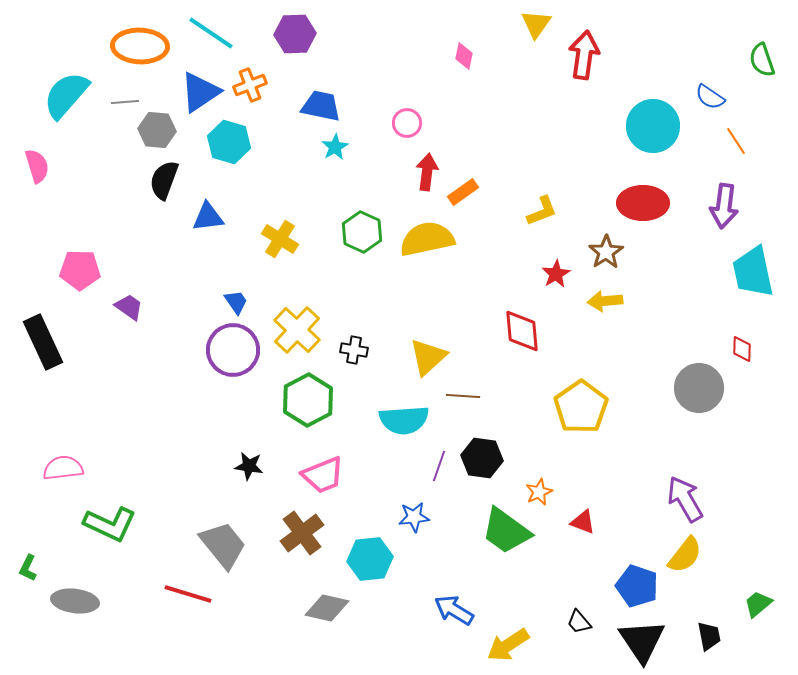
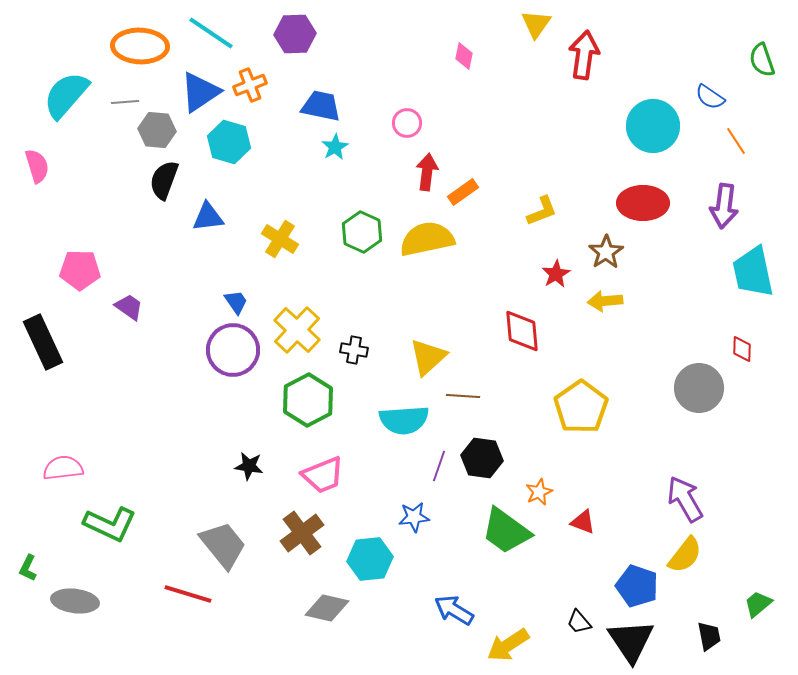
black triangle at (642, 641): moved 11 px left
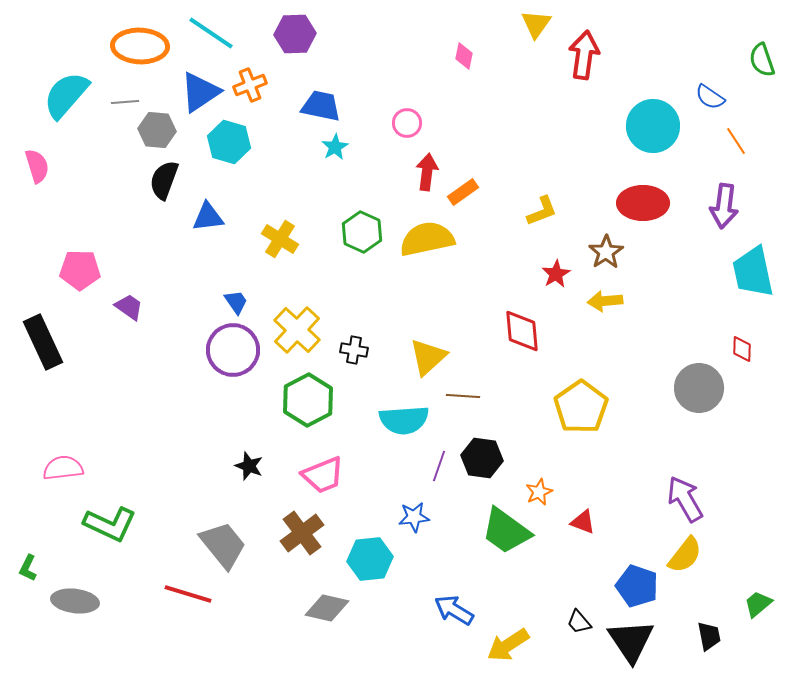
black star at (249, 466): rotated 12 degrees clockwise
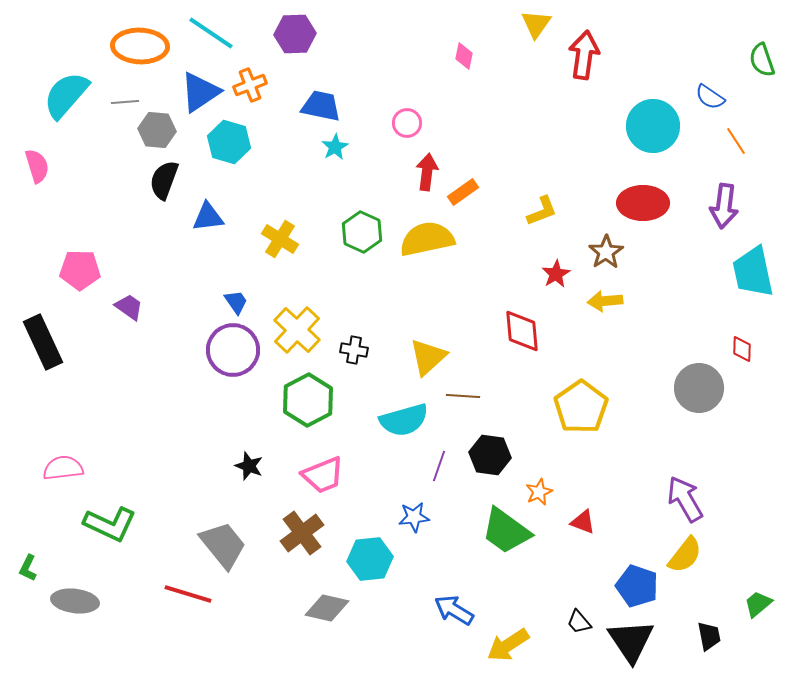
cyan semicircle at (404, 420): rotated 12 degrees counterclockwise
black hexagon at (482, 458): moved 8 px right, 3 px up
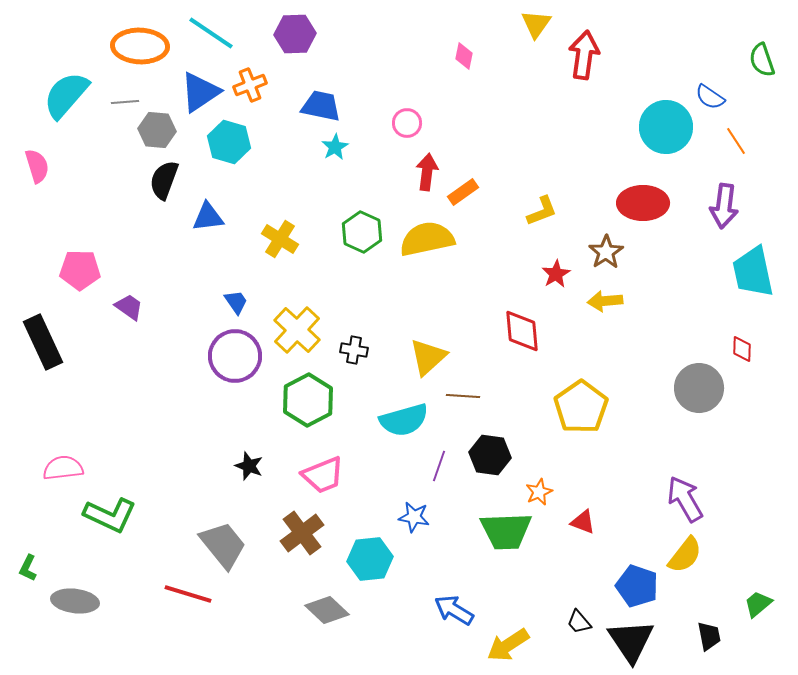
cyan circle at (653, 126): moved 13 px right, 1 px down
purple circle at (233, 350): moved 2 px right, 6 px down
blue star at (414, 517): rotated 16 degrees clockwise
green L-shape at (110, 524): moved 9 px up
green trapezoid at (506, 531): rotated 38 degrees counterclockwise
gray diamond at (327, 608): moved 2 px down; rotated 30 degrees clockwise
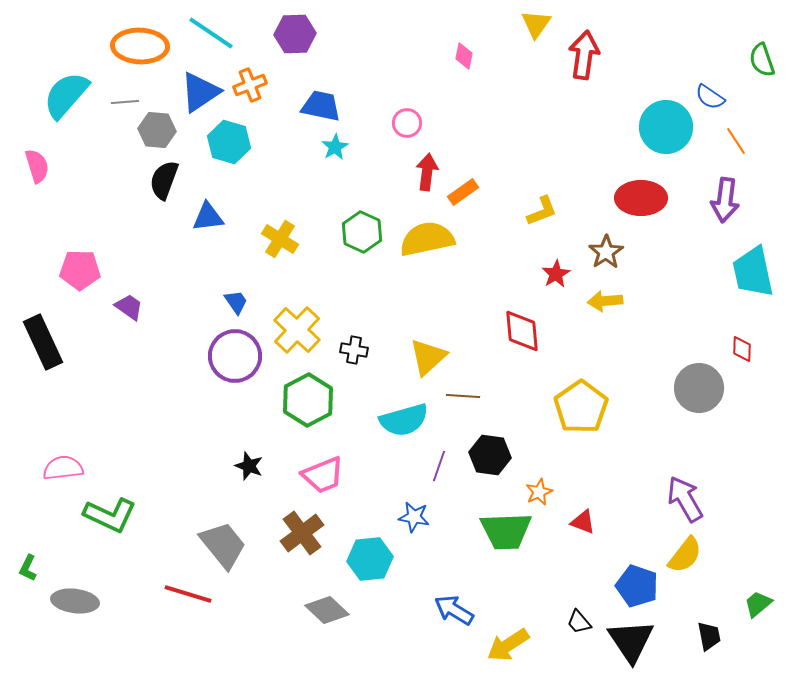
red ellipse at (643, 203): moved 2 px left, 5 px up
purple arrow at (724, 206): moved 1 px right, 6 px up
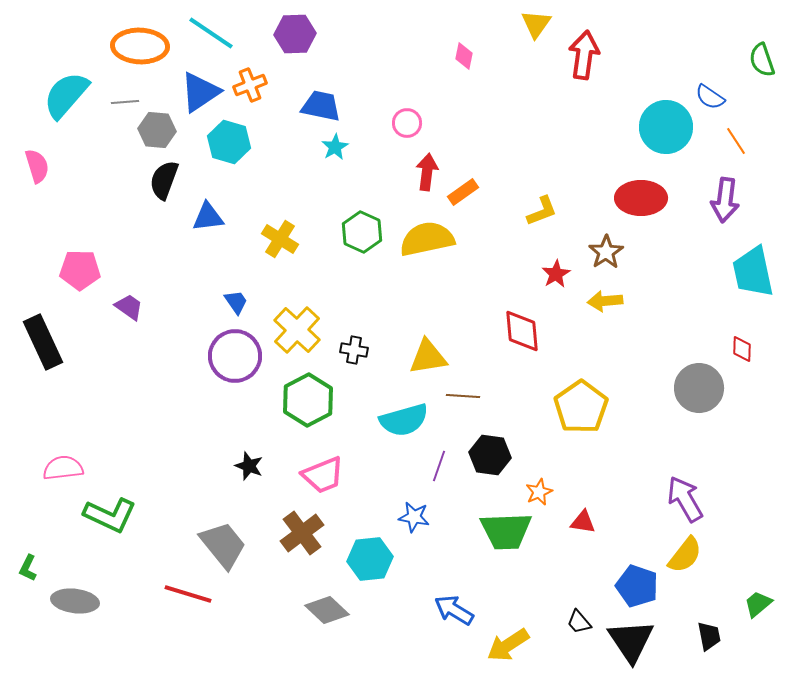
yellow triangle at (428, 357): rotated 33 degrees clockwise
red triangle at (583, 522): rotated 12 degrees counterclockwise
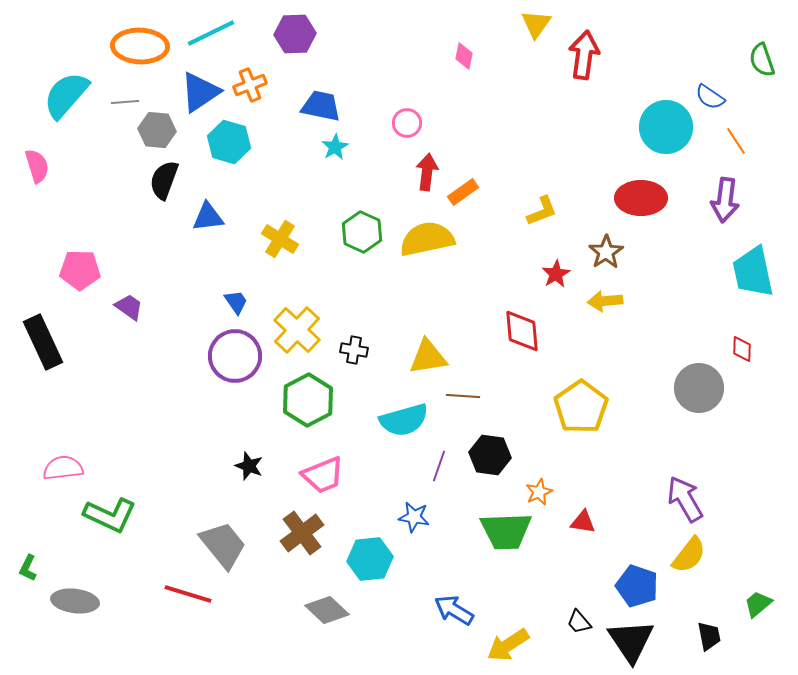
cyan line at (211, 33): rotated 60 degrees counterclockwise
yellow semicircle at (685, 555): moved 4 px right
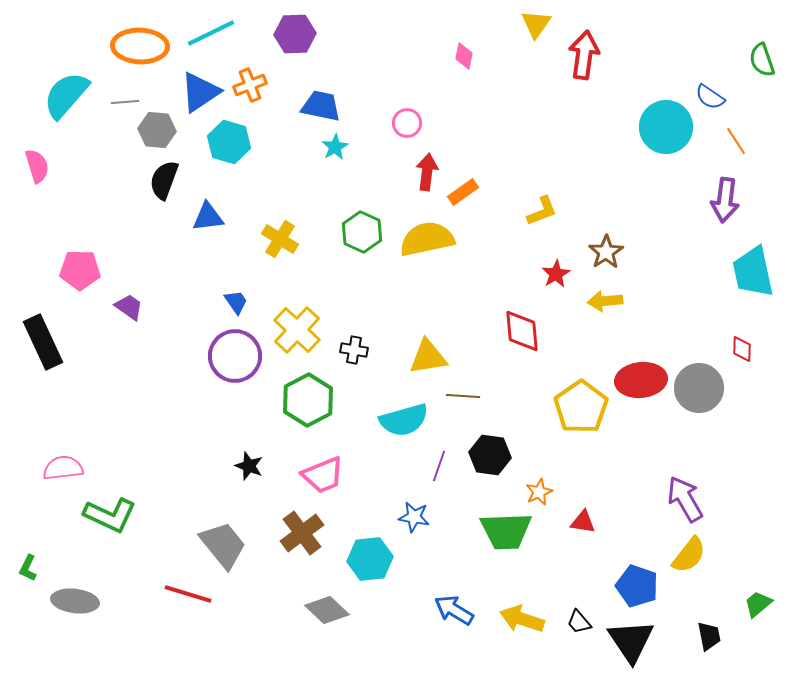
red ellipse at (641, 198): moved 182 px down; rotated 6 degrees counterclockwise
yellow arrow at (508, 645): moved 14 px right, 26 px up; rotated 51 degrees clockwise
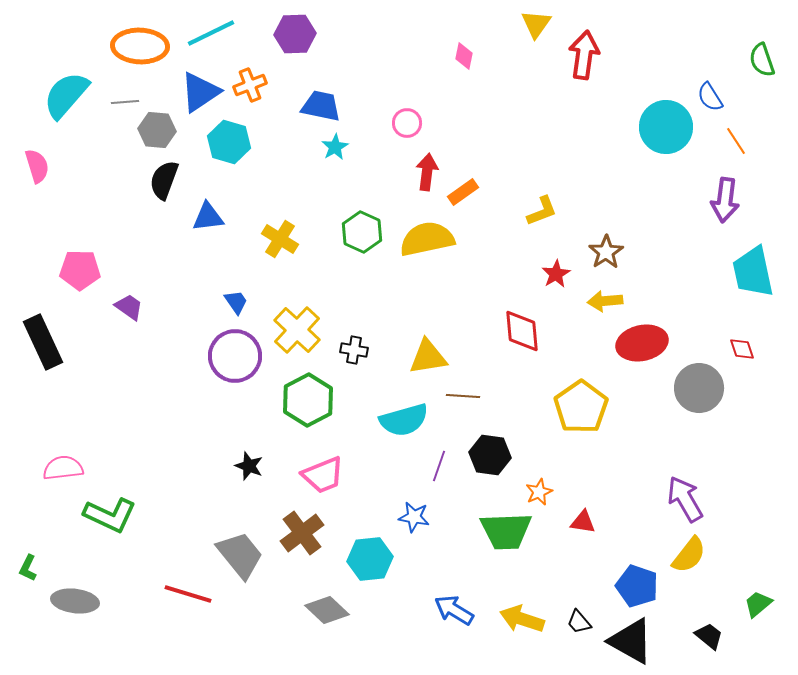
blue semicircle at (710, 97): rotated 24 degrees clockwise
red diamond at (742, 349): rotated 20 degrees counterclockwise
red ellipse at (641, 380): moved 1 px right, 37 px up; rotated 6 degrees counterclockwise
gray trapezoid at (223, 545): moved 17 px right, 10 px down
black trapezoid at (709, 636): rotated 40 degrees counterclockwise
black triangle at (631, 641): rotated 27 degrees counterclockwise
